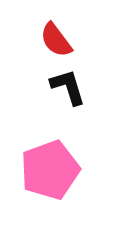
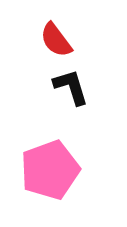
black L-shape: moved 3 px right
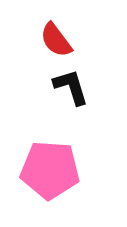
pink pentagon: rotated 24 degrees clockwise
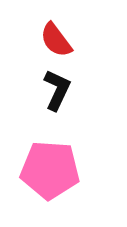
black L-shape: moved 14 px left, 3 px down; rotated 42 degrees clockwise
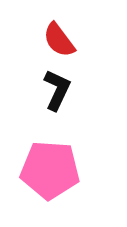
red semicircle: moved 3 px right
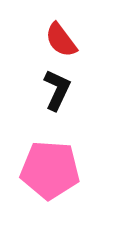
red semicircle: moved 2 px right
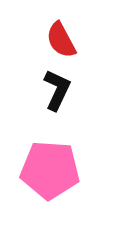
red semicircle: rotated 9 degrees clockwise
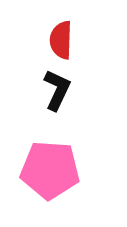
red semicircle: rotated 30 degrees clockwise
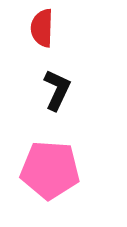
red semicircle: moved 19 px left, 12 px up
